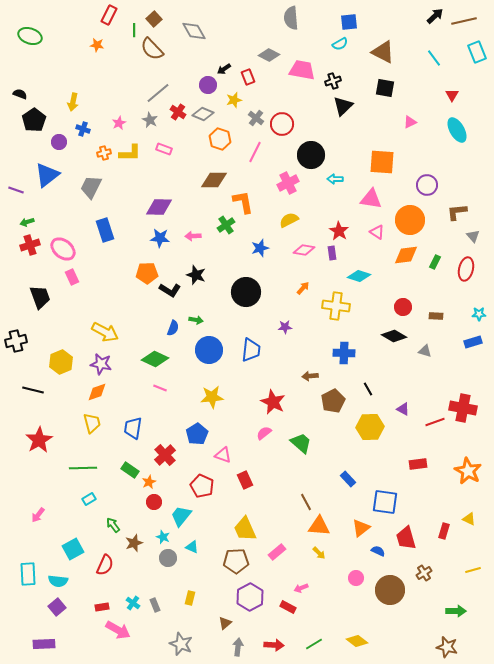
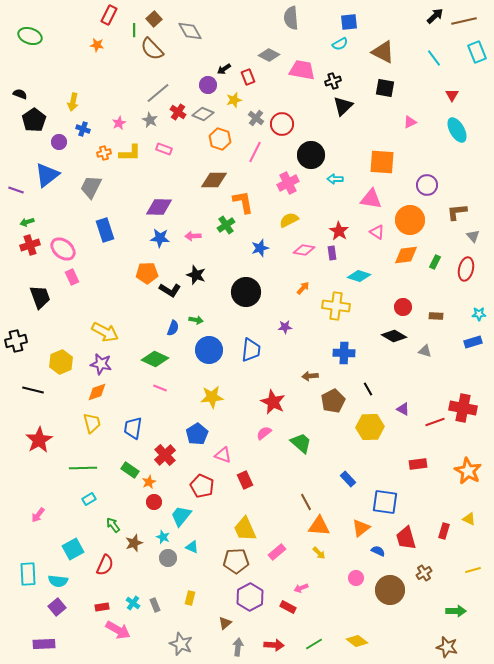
gray diamond at (194, 31): moved 4 px left
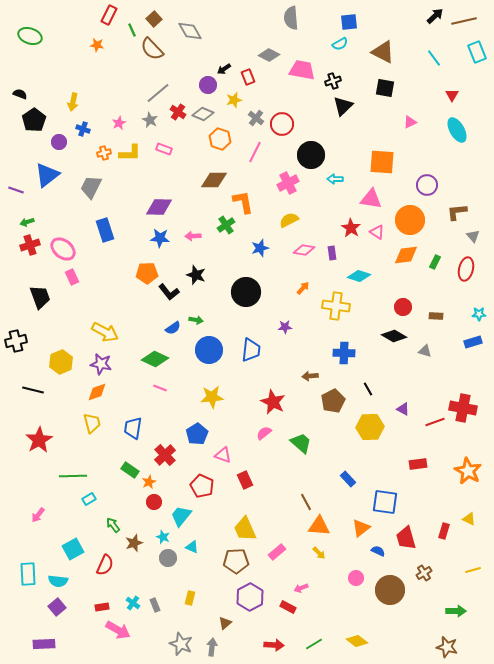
green line at (134, 30): moved 2 px left; rotated 24 degrees counterclockwise
red star at (339, 231): moved 12 px right, 3 px up
black L-shape at (170, 290): moved 1 px left, 2 px down; rotated 20 degrees clockwise
blue semicircle at (173, 328): rotated 35 degrees clockwise
green line at (83, 468): moved 10 px left, 8 px down
gray arrow at (238, 647): moved 26 px left
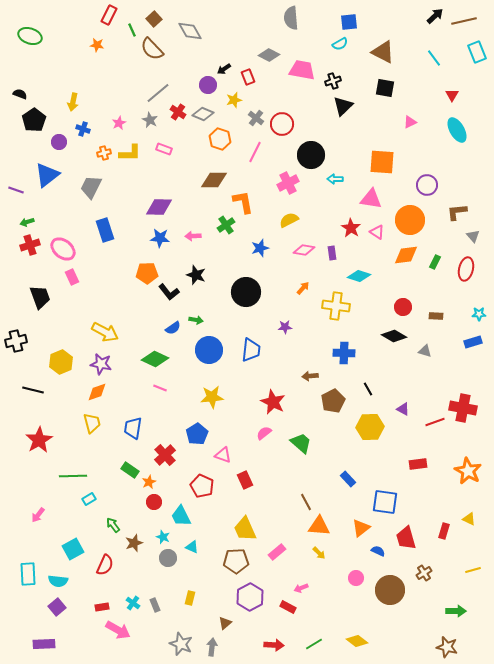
cyan trapezoid at (181, 516): rotated 65 degrees counterclockwise
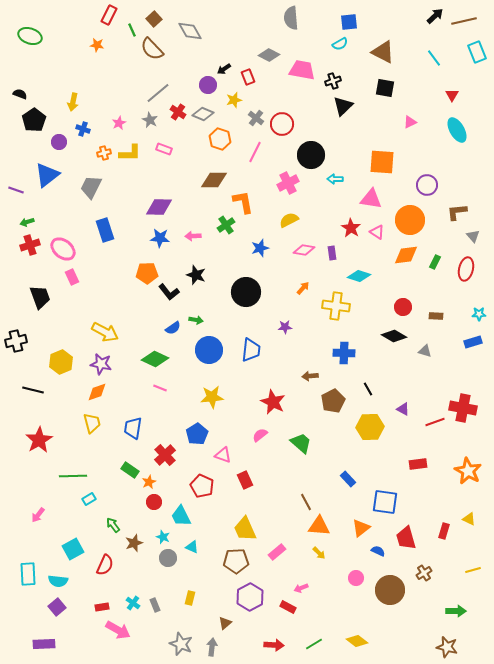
pink semicircle at (264, 433): moved 4 px left, 2 px down
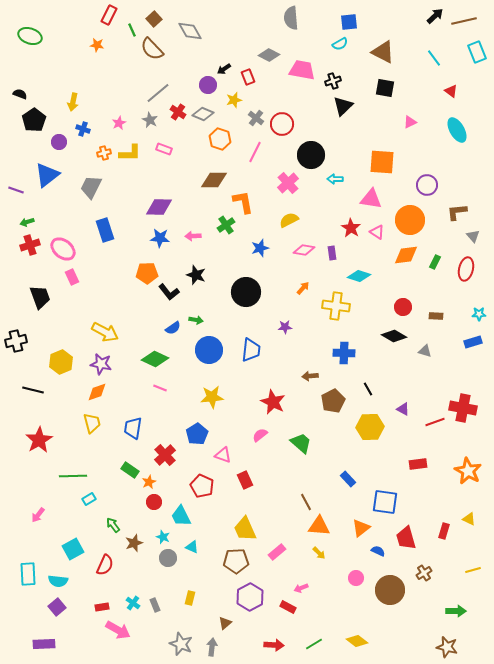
red triangle at (452, 95): moved 1 px left, 4 px up; rotated 24 degrees counterclockwise
pink cross at (288, 183): rotated 15 degrees counterclockwise
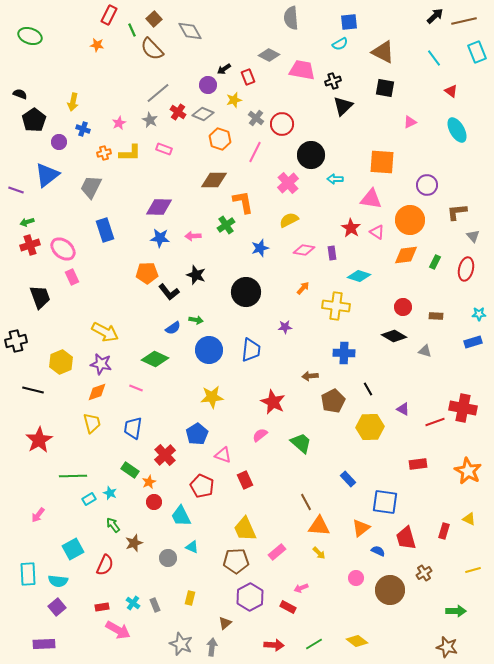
pink line at (160, 388): moved 24 px left
cyan star at (163, 537): moved 53 px left, 44 px up
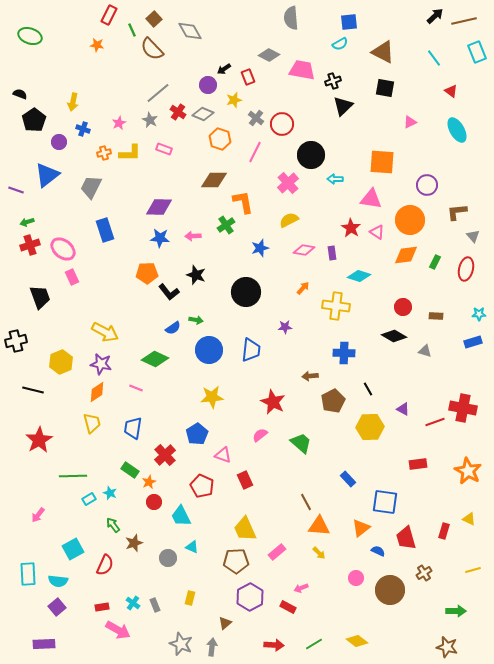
orange diamond at (97, 392): rotated 15 degrees counterclockwise
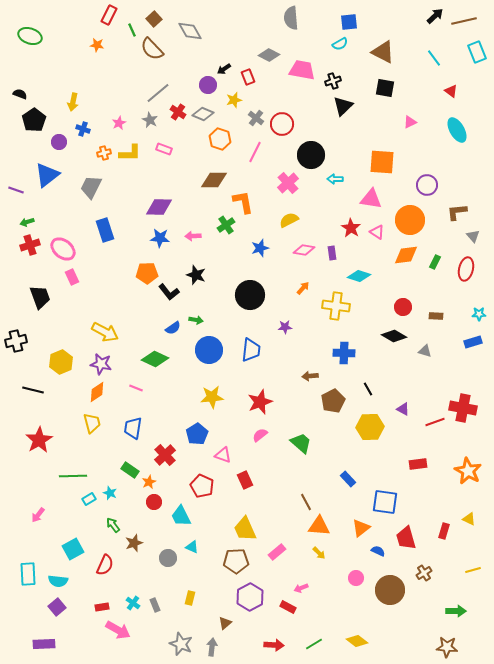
black circle at (246, 292): moved 4 px right, 3 px down
red star at (273, 402): moved 13 px left; rotated 25 degrees clockwise
brown star at (447, 647): rotated 10 degrees counterclockwise
